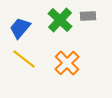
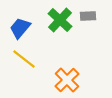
orange cross: moved 17 px down
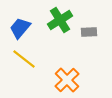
gray rectangle: moved 1 px right, 16 px down
green cross: rotated 15 degrees clockwise
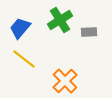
orange cross: moved 2 px left, 1 px down
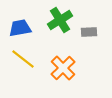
blue trapezoid: rotated 40 degrees clockwise
yellow line: moved 1 px left
orange cross: moved 2 px left, 13 px up
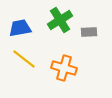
yellow line: moved 1 px right
orange cross: moved 1 px right; rotated 30 degrees counterclockwise
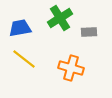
green cross: moved 2 px up
orange cross: moved 7 px right
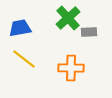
green cross: moved 8 px right; rotated 10 degrees counterclockwise
orange cross: rotated 15 degrees counterclockwise
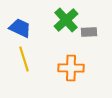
green cross: moved 2 px left, 2 px down
blue trapezoid: rotated 35 degrees clockwise
yellow line: rotated 35 degrees clockwise
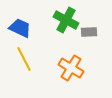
green cross: rotated 20 degrees counterclockwise
yellow line: rotated 10 degrees counterclockwise
orange cross: rotated 30 degrees clockwise
